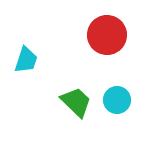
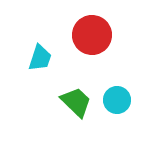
red circle: moved 15 px left
cyan trapezoid: moved 14 px right, 2 px up
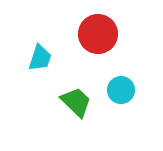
red circle: moved 6 px right, 1 px up
cyan circle: moved 4 px right, 10 px up
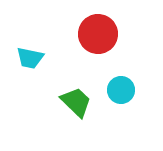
cyan trapezoid: moved 10 px left; rotated 84 degrees clockwise
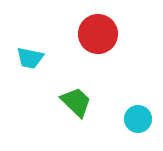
cyan circle: moved 17 px right, 29 px down
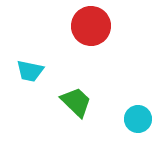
red circle: moved 7 px left, 8 px up
cyan trapezoid: moved 13 px down
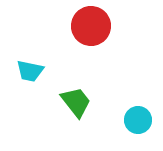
green trapezoid: rotated 8 degrees clockwise
cyan circle: moved 1 px down
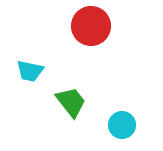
green trapezoid: moved 5 px left
cyan circle: moved 16 px left, 5 px down
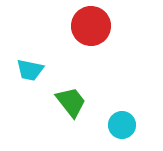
cyan trapezoid: moved 1 px up
